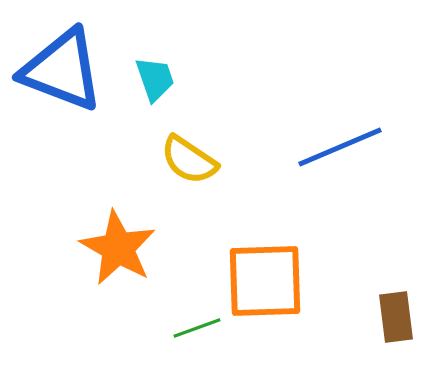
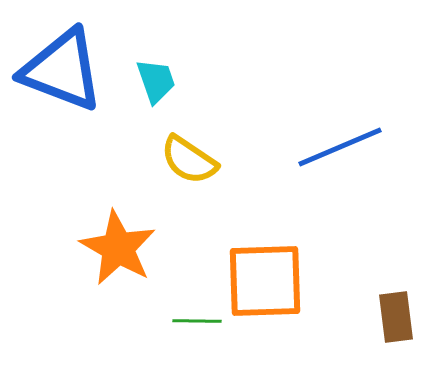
cyan trapezoid: moved 1 px right, 2 px down
green line: moved 7 px up; rotated 21 degrees clockwise
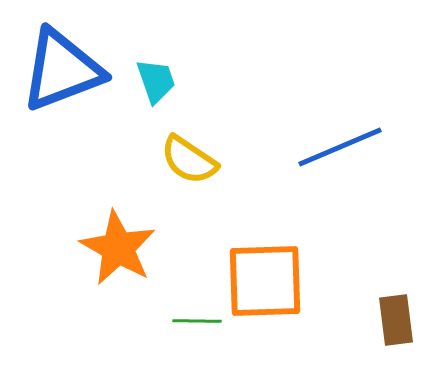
blue triangle: rotated 42 degrees counterclockwise
brown rectangle: moved 3 px down
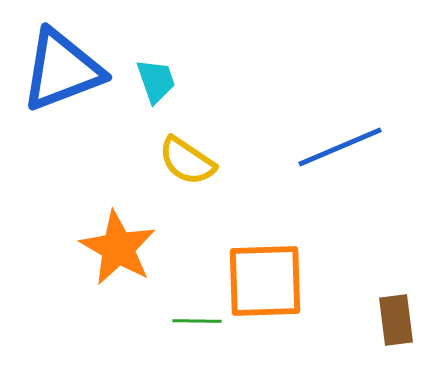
yellow semicircle: moved 2 px left, 1 px down
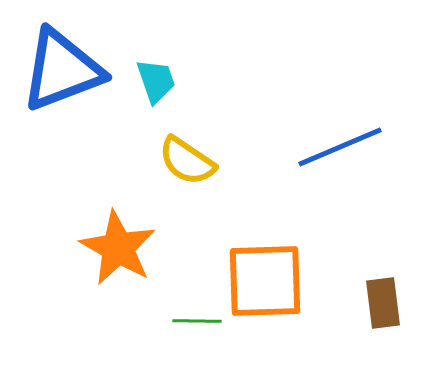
brown rectangle: moved 13 px left, 17 px up
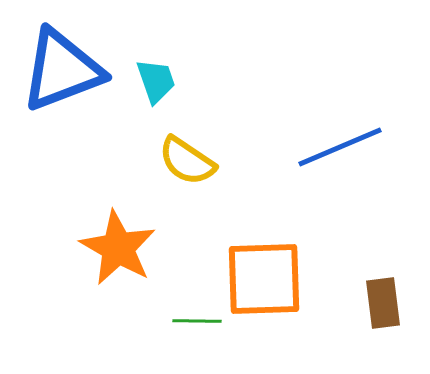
orange square: moved 1 px left, 2 px up
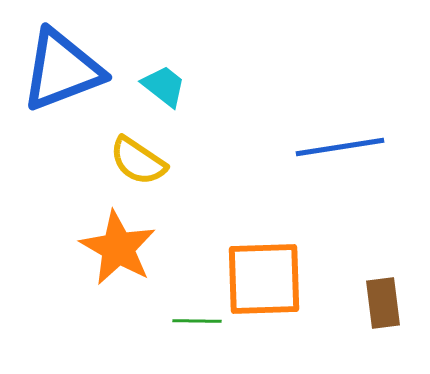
cyan trapezoid: moved 8 px right, 5 px down; rotated 33 degrees counterclockwise
blue line: rotated 14 degrees clockwise
yellow semicircle: moved 49 px left
